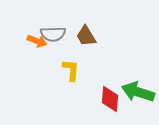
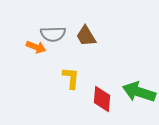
orange arrow: moved 1 px left, 6 px down
yellow L-shape: moved 8 px down
green arrow: moved 1 px right
red diamond: moved 8 px left
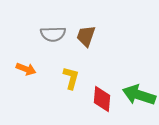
brown trapezoid: rotated 50 degrees clockwise
orange arrow: moved 10 px left, 22 px down
yellow L-shape: rotated 10 degrees clockwise
green arrow: moved 3 px down
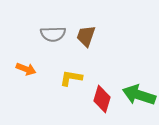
yellow L-shape: rotated 95 degrees counterclockwise
red diamond: rotated 12 degrees clockwise
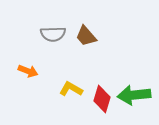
brown trapezoid: rotated 60 degrees counterclockwise
orange arrow: moved 2 px right, 2 px down
yellow L-shape: moved 11 px down; rotated 20 degrees clockwise
green arrow: moved 5 px left; rotated 24 degrees counterclockwise
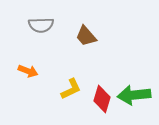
gray semicircle: moved 12 px left, 9 px up
yellow L-shape: rotated 125 degrees clockwise
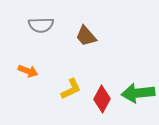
green arrow: moved 4 px right, 2 px up
red diamond: rotated 12 degrees clockwise
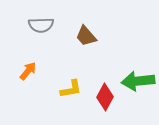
orange arrow: rotated 72 degrees counterclockwise
yellow L-shape: rotated 15 degrees clockwise
green arrow: moved 12 px up
red diamond: moved 3 px right, 2 px up
